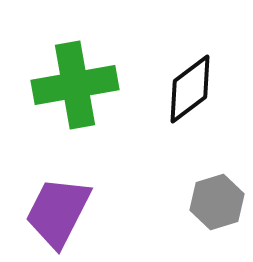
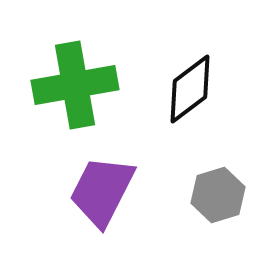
gray hexagon: moved 1 px right, 7 px up
purple trapezoid: moved 44 px right, 21 px up
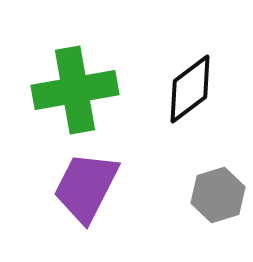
green cross: moved 5 px down
purple trapezoid: moved 16 px left, 4 px up
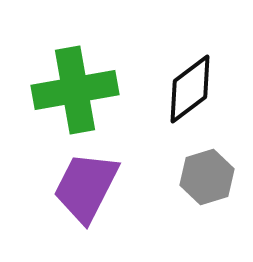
gray hexagon: moved 11 px left, 18 px up
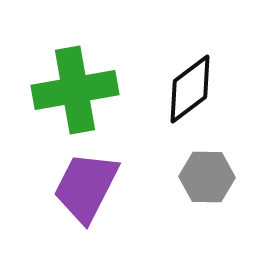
gray hexagon: rotated 18 degrees clockwise
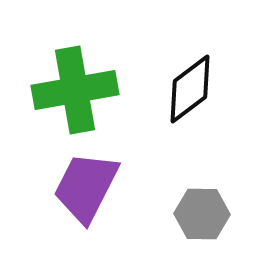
gray hexagon: moved 5 px left, 37 px down
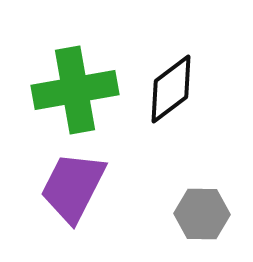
black diamond: moved 19 px left
purple trapezoid: moved 13 px left
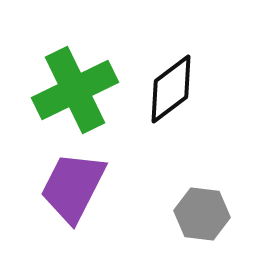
green cross: rotated 16 degrees counterclockwise
gray hexagon: rotated 6 degrees clockwise
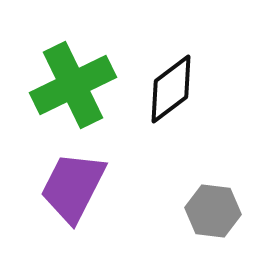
green cross: moved 2 px left, 5 px up
gray hexagon: moved 11 px right, 3 px up
